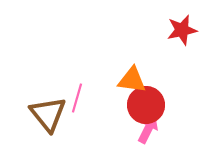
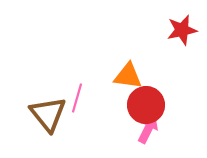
orange triangle: moved 4 px left, 4 px up
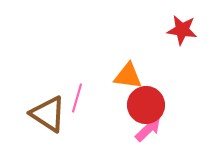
red star: rotated 20 degrees clockwise
brown triangle: rotated 18 degrees counterclockwise
pink arrow: rotated 20 degrees clockwise
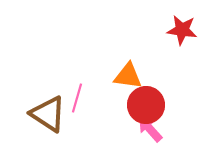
pink arrow: moved 2 px right; rotated 88 degrees counterclockwise
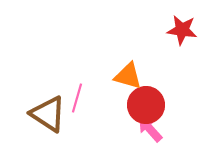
orange triangle: rotated 8 degrees clockwise
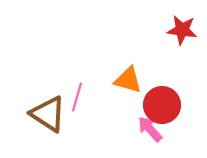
orange triangle: moved 4 px down
pink line: moved 1 px up
red circle: moved 16 px right
